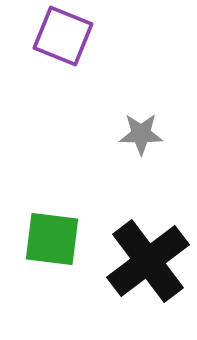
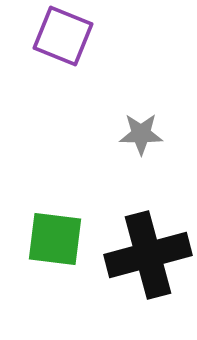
green square: moved 3 px right
black cross: moved 6 px up; rotated 22 degrees clockwise
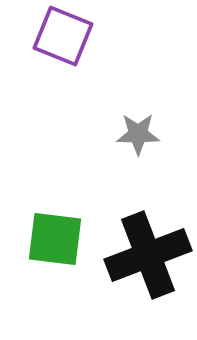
gray star: moved 3 px left
black cross: rotated 6 degrees counterclockwise
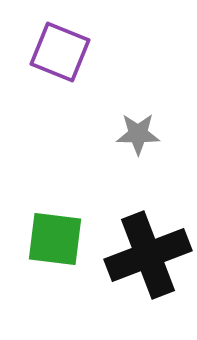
purple square: moved 3 px left, 16 px down
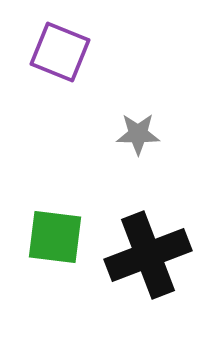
green square: moved 2 px up
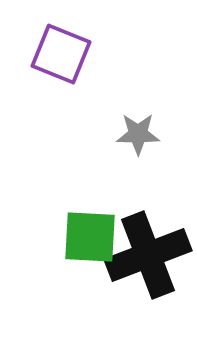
purple square: moved 1 px right, 2 px down
green square: moved 35 px right; rotated 4 degrees counterclockwise
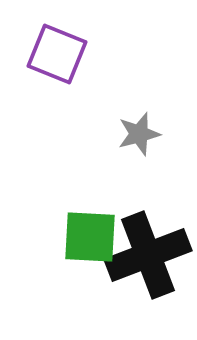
purple square: moved 4 px left
gray star: moved 1 px right; rotated 15 degrees counterclockwise
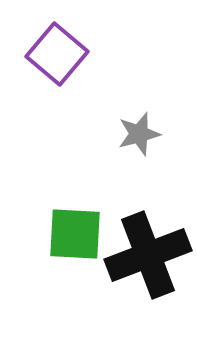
purple square: rotated 18 degrees clockwise
green square: moved 15 px left, 3 px up
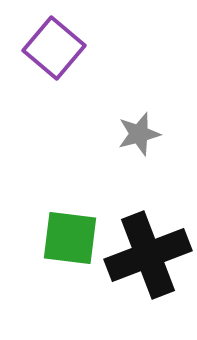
purple square: moved 3 px left, 6 px up
green square: moved 5 px left, 4 px down; rotated 4 degrees clockwise
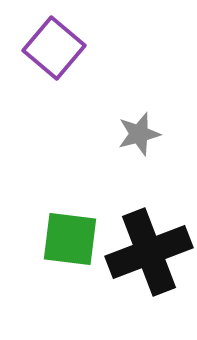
green square: moved 1 px down
black cross: moved 1 px right, 3 px up
